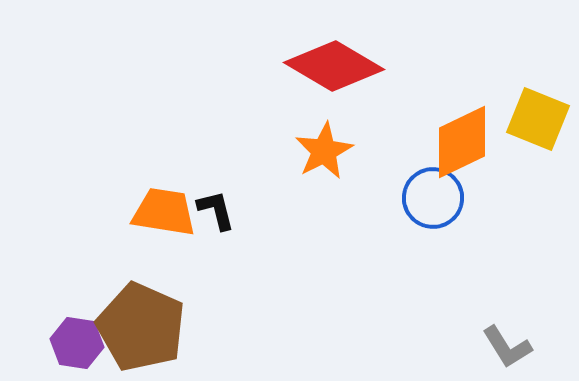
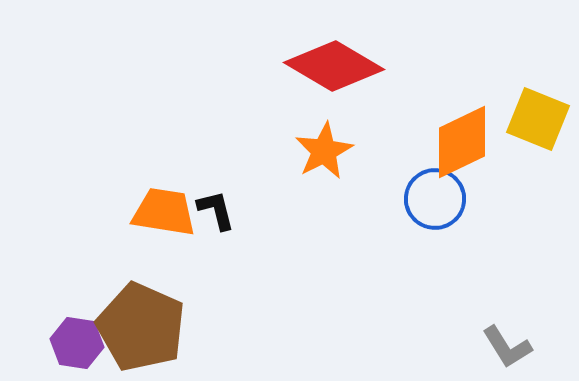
blue circle: moved 2 px right, 1 px down
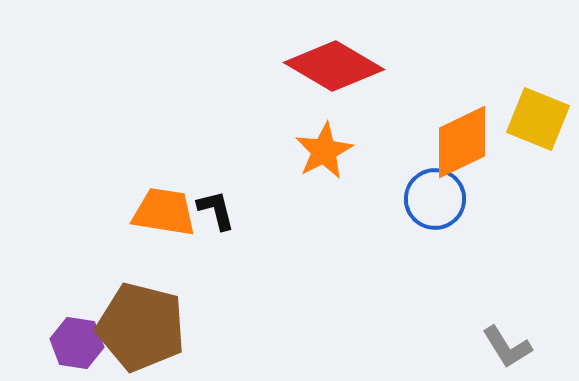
brown pentagon: rotated 10 degrees counterclockwise
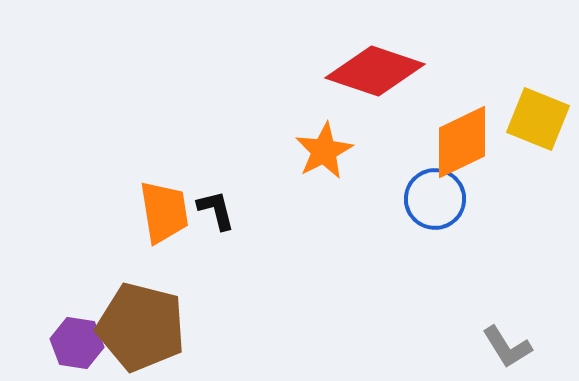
red diamond: moved 41 px right, 5 px down; rotated 12 degrees counterclockwise
orange trapezoid: rotated 72 degrees clockwise
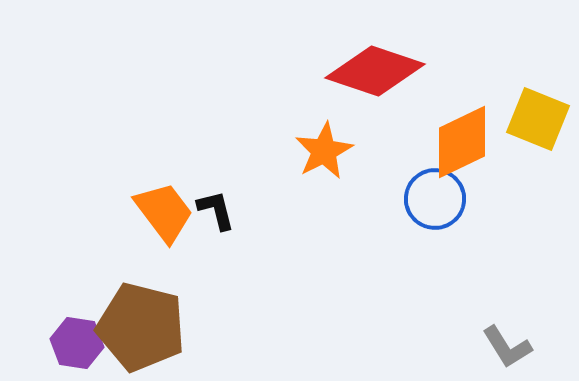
orange trapezoid: rotated 28 degrees counterclockwise
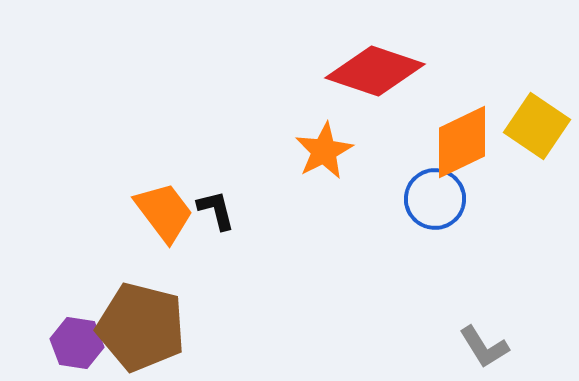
yellow square: moved 1 px left, 7 px down; rotated 12 degrees clockwise
gray L-shape: moved 23 px left
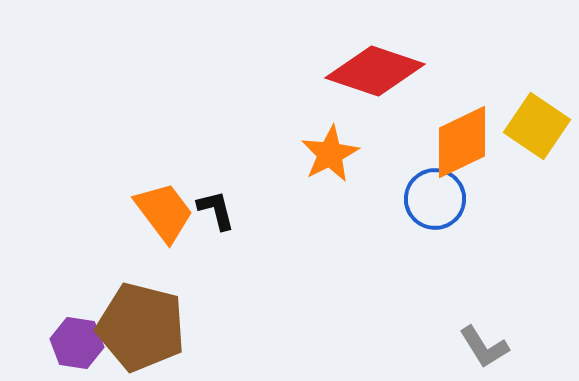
orange star: moved 6 px right, 3 px down
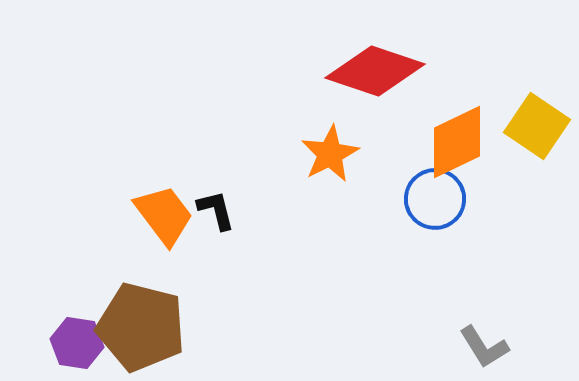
orange diamond: moved 5 px left
orange trapezoid: moved 3 px down
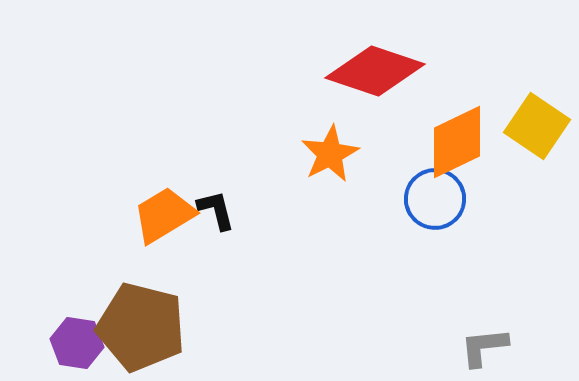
orange trapezoid: rotated 84 degrees counterclockwise
gray L-shape: rotated 116 degrees clockwise
